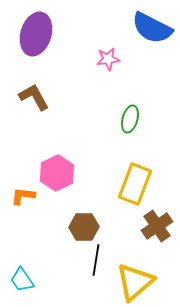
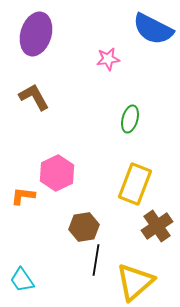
blue semicircle: moved 1 px right, 1 px down
brown hexagon: rotated 8 degrees counterclockwise
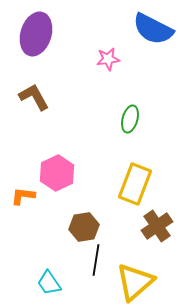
cyan trapezoid: moved 27 px right, 3 px down
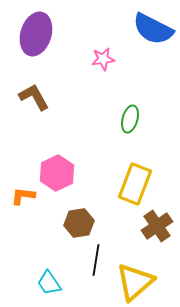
pink star: moved 5 px left
brown hexagon: moved 5 px left, 4 px up
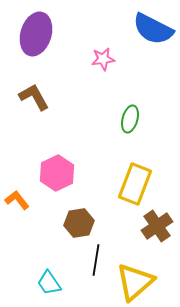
orange L-shape: moved 6 px left, 4 px down; rotated 45 degrees clockwise
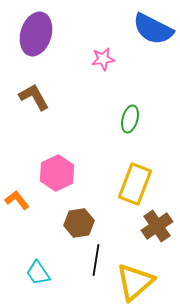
cyan trapezoid: moved 11 px left, 10 px up
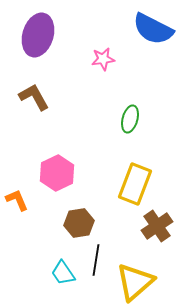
purple ellipse: moved 2 px right, 1 px down
orange L-shape: rotated 15 degrees clockwise
cyan trapezoid: moved 25 px right
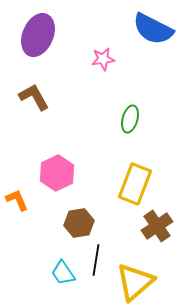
purple ellipse: rotated 6 degrees clockwise
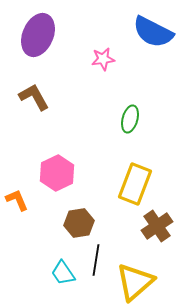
blue semicircle: moved 3 px down
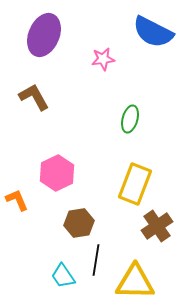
purple ellipse: moved 6 px right
cyan trapezoid: moved 3 px down
yellow triangle: rotated 42 degrees clockwise
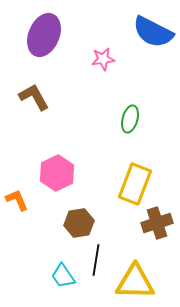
brown cross: moved 3 px up; rotated 16 degrees clockwise
